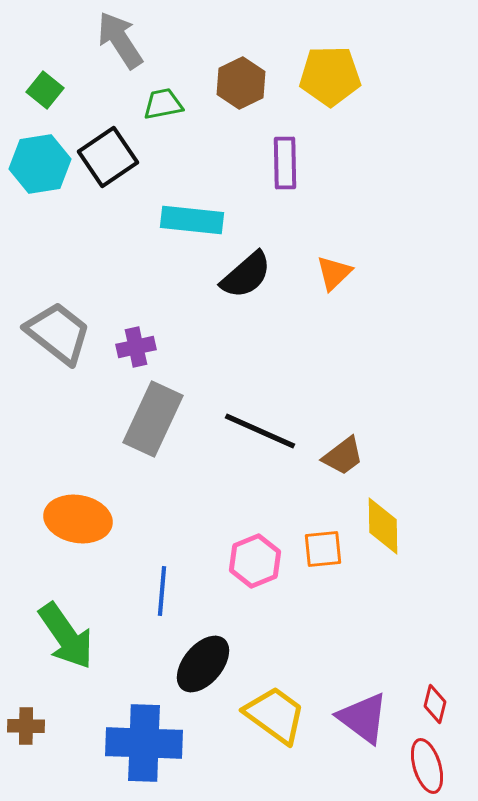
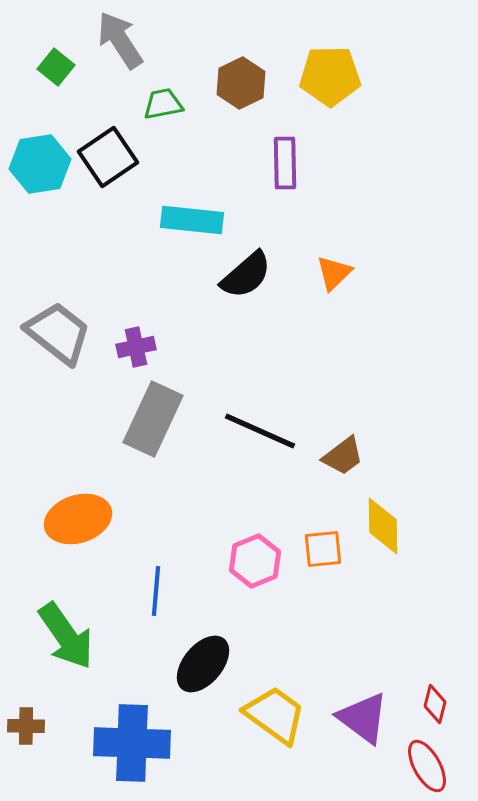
green square: moved 11 px right, 23 px up
orange ellipse: rotated 28 degrees counterclockwise
blue line: moved 6 px left
blue cross: moved 12 px left
red ellipse: rotated 12 degrees counterclockwise
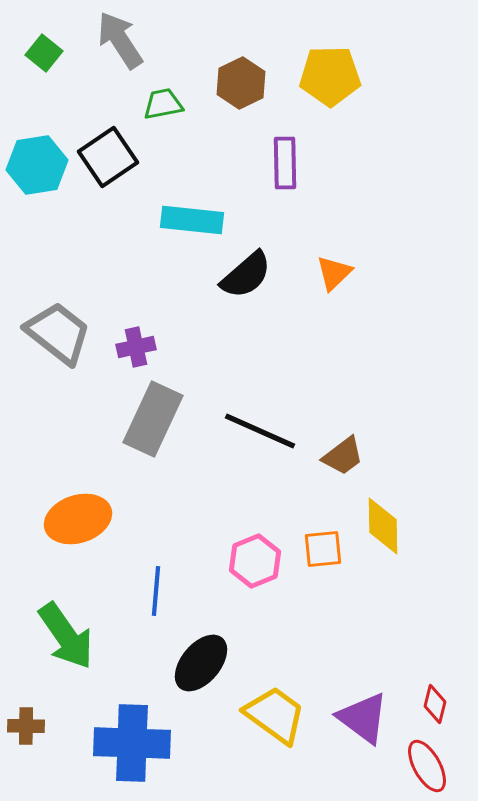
green square: moved 12 px left, 14 px up
cyan hexagon: moved 3 px left, 1 px down
black ellipse: moved 2 px left, 1 px up
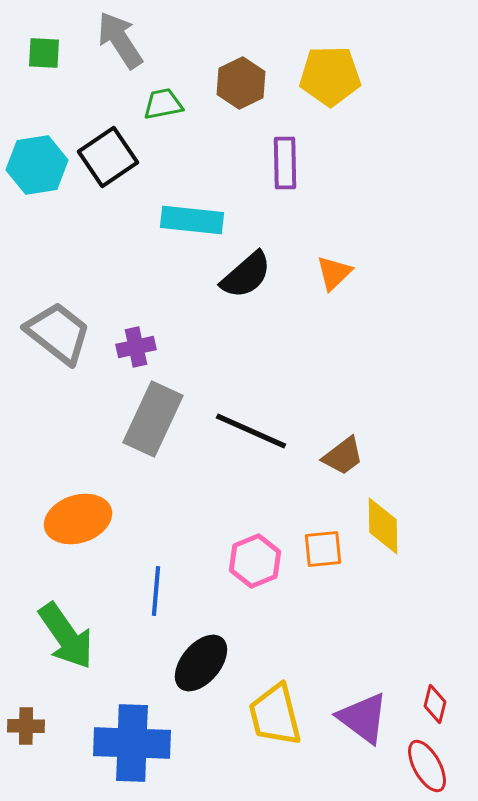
green square: rotated 36 degrees counterclockwise
black line: moved 9 px left
yellow trapezoid: rotated 140 degrees counterclockwise
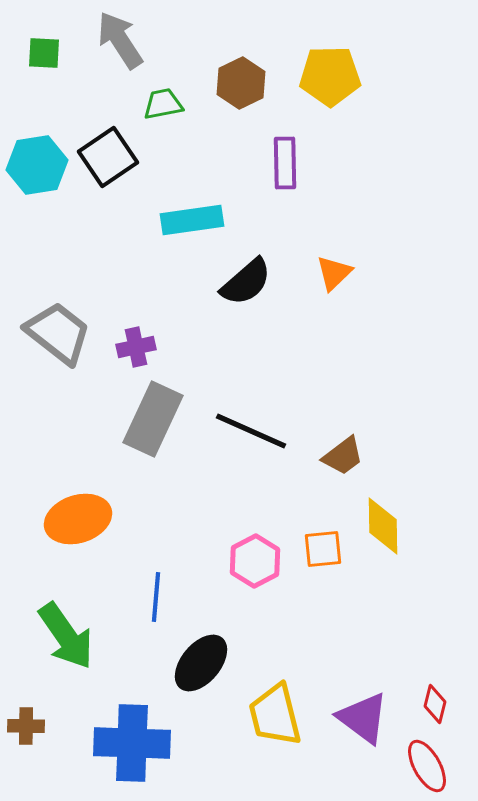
cyan rectangle: rotated 14 degrees counterclockwise
black semicircle: moved 7 px down
pink hexagon: rotated 6 degrees counterclockwise
blue line: moved 6 px down
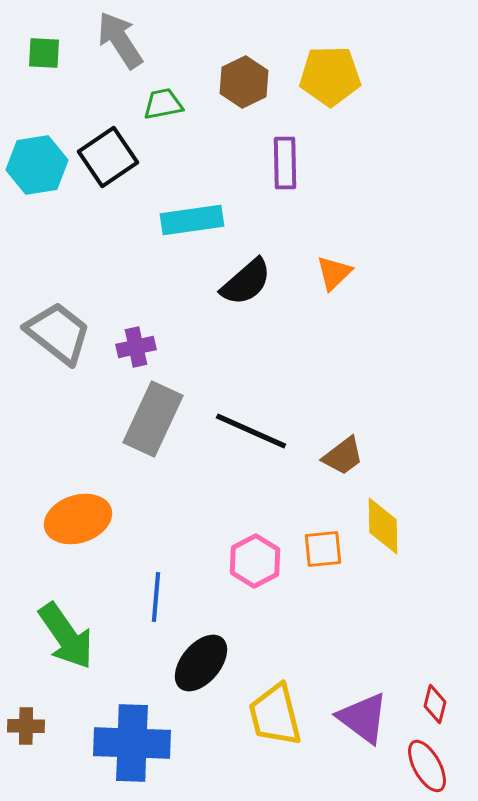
brown hexagon: moved 3 px right, 1 px up
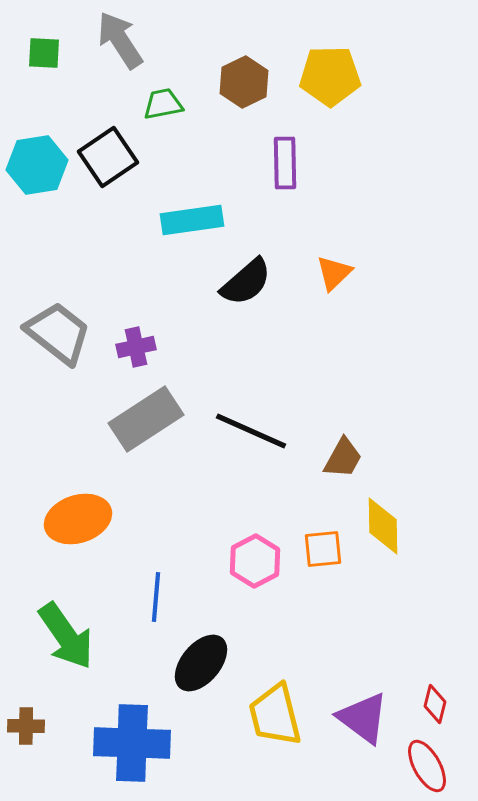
gray rectangle: moved 7 px left; rotated 32 degrees clockwise
brown trapezoid: moved 2 px down; rotated 24 degrees counterclockwise
